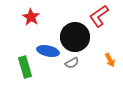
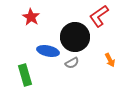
green rectangle: moved 8 px down
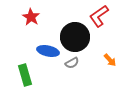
orange arrow: rotated 16 degrees counterclockwise
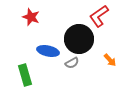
red star: rotated 12 degrees counterclockwise
black circle: moved 4 px right, 2 px down
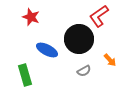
blue ellipse: moved 1 px left, 1 px up; rotated 15 degrees clockwise
gray semicircle: moved 12 px right, 8 px down
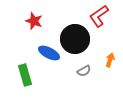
red star: moved 3 px right, 4 px down
black circle: moved 4 px left
blue ellipse: moved 2 px right, 3 px down
orange arrow: rotated 120 degrees counterclockwise
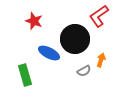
orange arrow: moved 9 px left
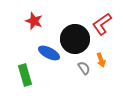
red L-shape: moved 3 px right, 8 px down
orange arrow: rotated 144 degrees clockwise
gray semicircle: moved 3 px up; rotated 96 degrees counterclockwise
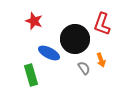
red L-shape: rotated 35 degrees counterclockwise
green rectangle: moved 6 px right
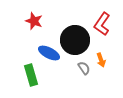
red L-shape: rotated 15 degrees clockwise
black circle: moved 1 px down
